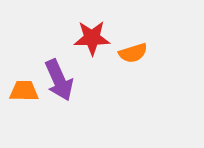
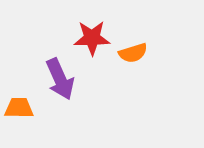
purple arrow: moved 1 px right, 1 px up
orange trapezoid: moved 5 px left, 17 px down
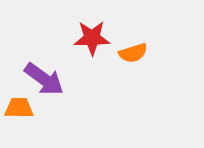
purple arrow: moved 16 px left; rotated 30 degrees counterclockwise
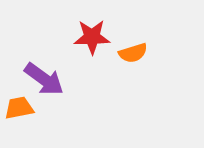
red star: moved 1 px up
orange trapezoid: rotated 12 degrees counterclockwise
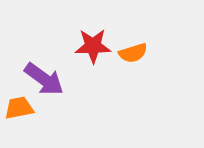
red star: moved 1 px right, 9 px down
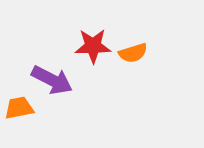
purple arrow: moved 8 px right, 1 px down; rotated 9 degrees counterclockwise
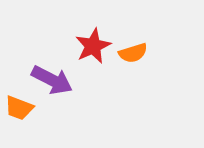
red star: rotated 24 degrees counterclockwise
orange trapezoid: rotated 148 degrees counterclockwise
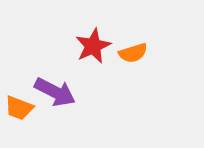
purple arrow: moved 3 px right, 12 px down
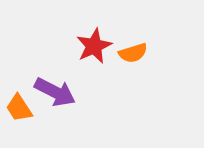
red star: moved 1 px right
orange trapezoid: rotated 36 degrees clockwise
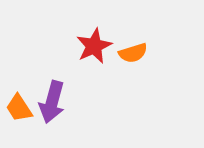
purple arrow: moved 3 px left, 10 px down; rotated 78 degrees clockwise
